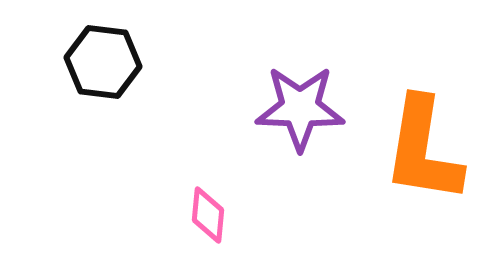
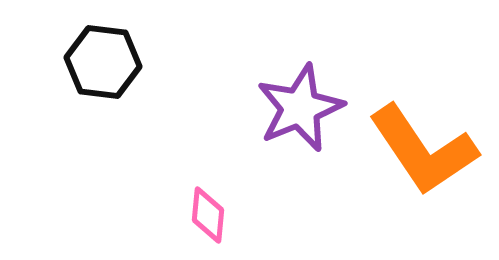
purple star: rotated 24 degrees counterclockwise
orange L-shape: rotated 43 degrees counterclockwise
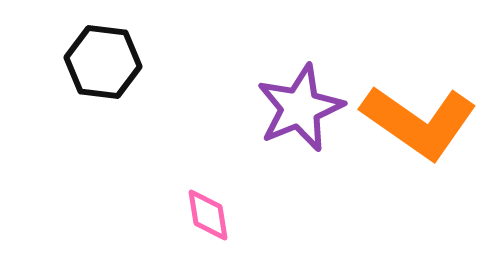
orange L-shape: moved 4 px left, 28 px up; rotated 21 degrees counterclockwise
pink diamond: rotated 14 degrees counterclockwise
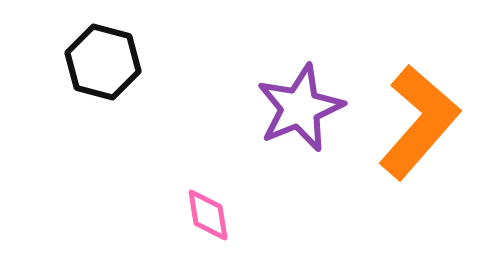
black hexagon: rotated 8 degrees clockwise
orange L-shape: rotated 84 degrees counterclockwise
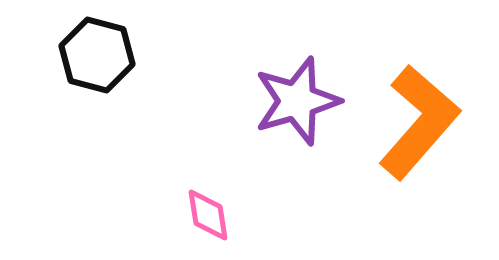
black hexagon: moved 6 px left, 7 px up
purple star: moved 3 px left, 7 px up; rotated 6 degrees clockwise
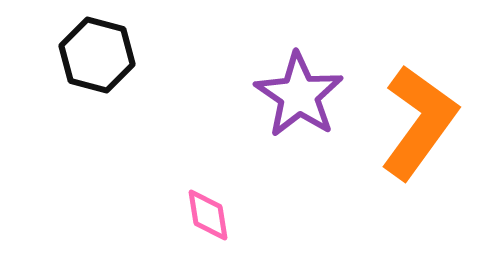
purple star: moved 2 px right, 6 px up; rotated 22 degrees counterclockwise
orange L-shape: rotated 5 degrees counterclockwise
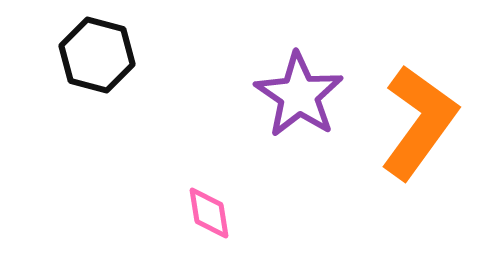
pink diamond: moved 1 px right, 2 px up
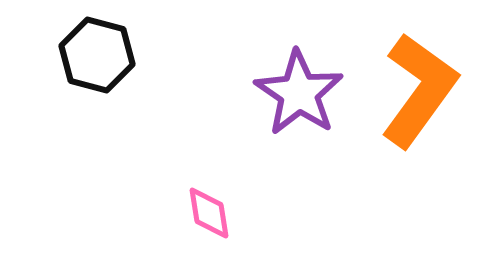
purple star: moved 2 px up
orange L-shape: moved 32 px up
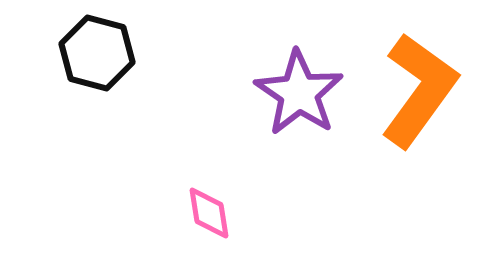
black hexagon: moved 2 px up
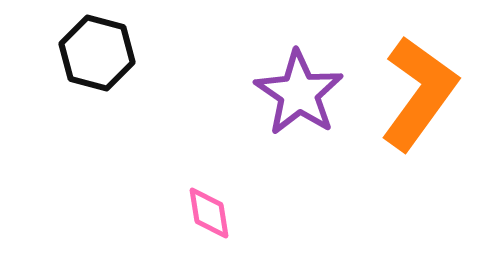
orange L-shape: moved 3 px down
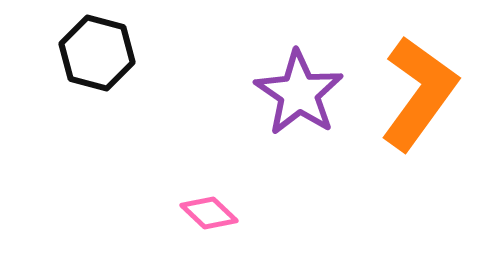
pink diamond: rotated 38 degrees counterclockwise
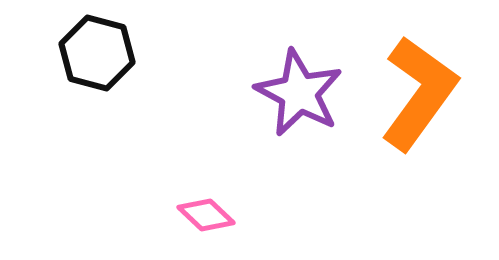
purple star: rotated 6 degrees counterclockwise
pink diamond: moved 3 px left, 2 px down
